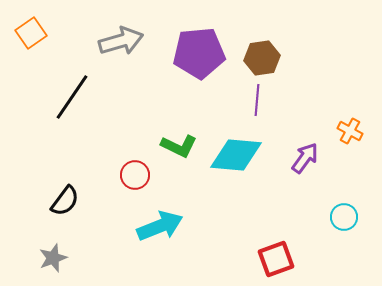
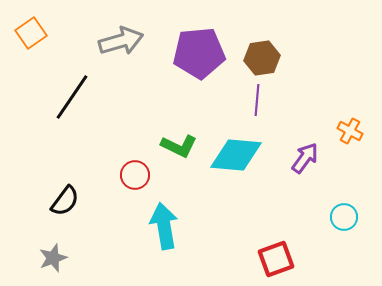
cyan arrow: moved 4 px right; rotated 78 degrees counterclockwise
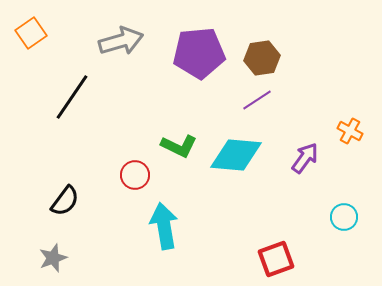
purple line: rotated 52 degrees clockwise
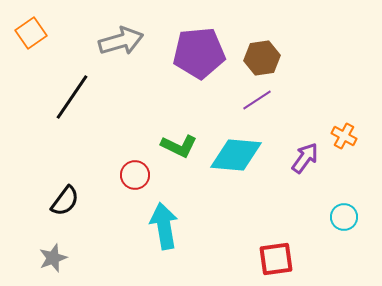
orange cross: moved 6 px left, 5 px down
red square: rotated 12 degrees clockwise
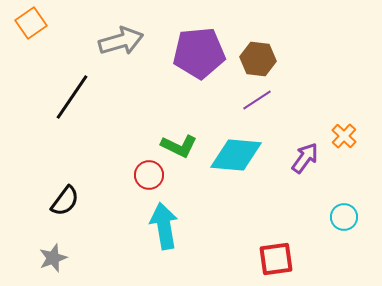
orange square: moved 10 px up
brown hexagon: moved 4 px left, 1 px down; rotated 16 degrees clockwise
orange cross: rotated 15 degrees clockwise
red circle: moved 14 px right
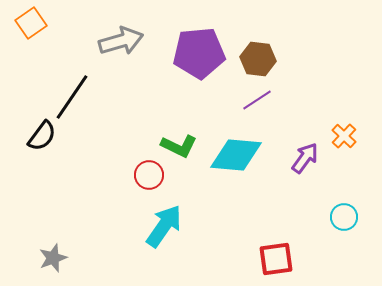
black semicircle: moved 23 px left, 65 px up
cyan arrow: rotated 45 degrees clockwise
